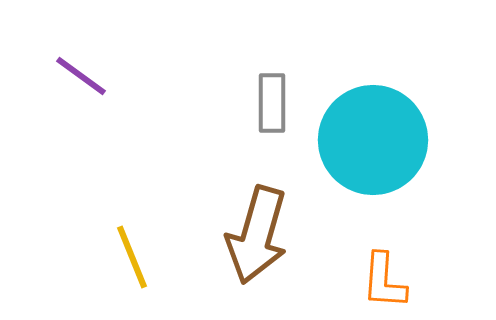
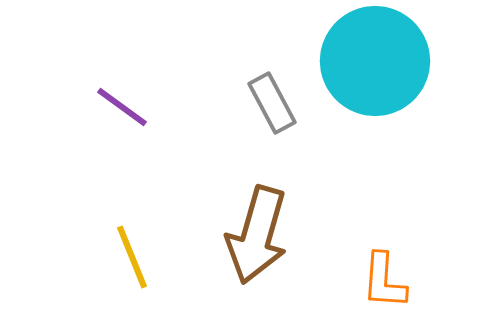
purple line: moved 41 px right, 31 px down
gray rectangle: rotated 28 degrees counterclockwise
cyan circle: moved 2 px right, 79 px up
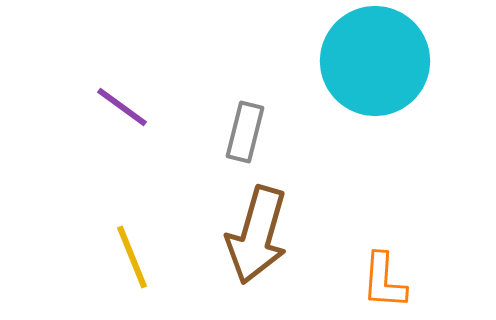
gray rectangle: moved 27 px left, 29 px down; rotated 42 degrees clockwise
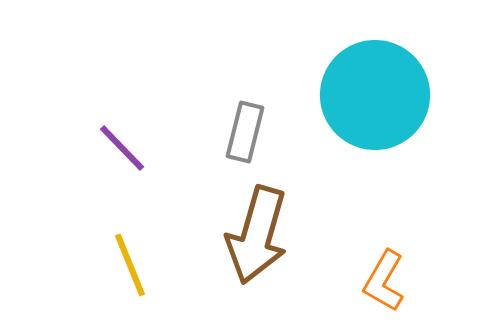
cyan circle: moved 34 px down
purple line: moved 41 px down; rotated 10 degrees clockwise
yellow line: moved 2 px left, 8 px down
orange L-shape: rotated 26 degrees clockwise
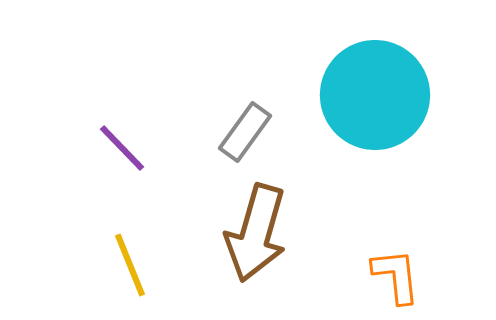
gray rectangle: rotated 22 degrees clockwise
brown arrow: moved 1 px left, 2 px up
orange L-shape: moved 12 px right, 5 px up; rotated 144 degrees clockwise
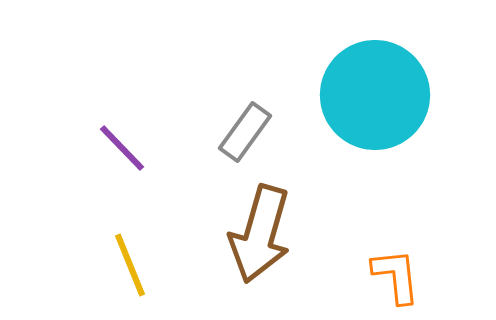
brown arrow: moved 4 px right, 1 px down
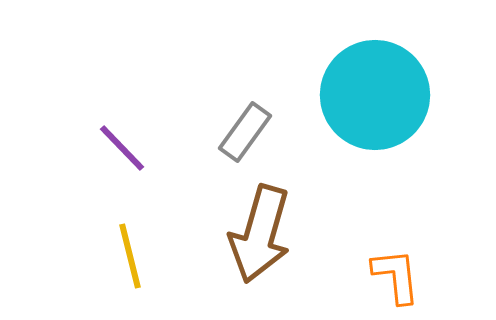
yellow line: moved 9 px up; rotated 8 degrees clockwise
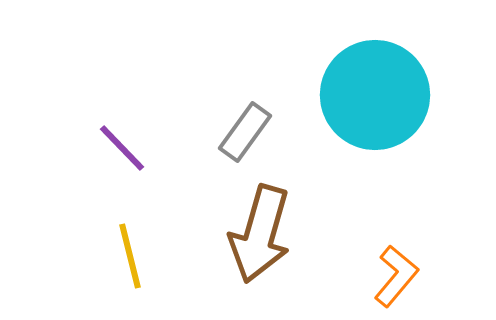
orange L-shape: rotated 46 degrees clockwise
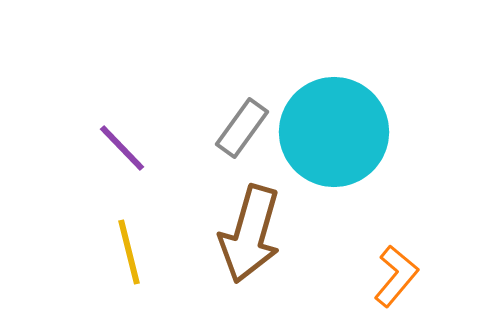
cyan circle: moved 41 px left, 37 px down
gray rectangle: moved 3 px left, 4 px up
brown arrow: moved 10 px left
yellow line: moved 1 px left, 4 px up
